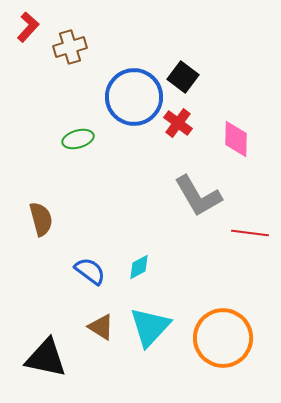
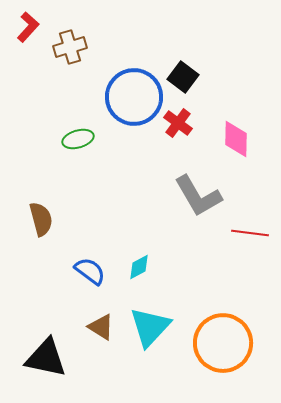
orange circle: moved 5 px down
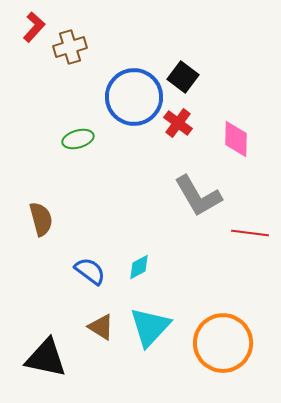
red L-shape: moved 6 px right
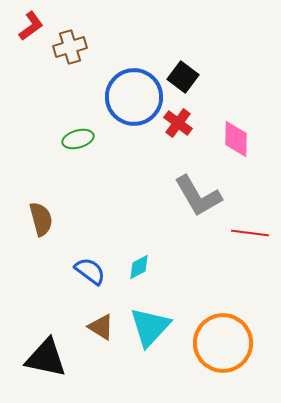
red L-shape: moved 3 px left, 1 px up; rotated 12 degrees clockwise
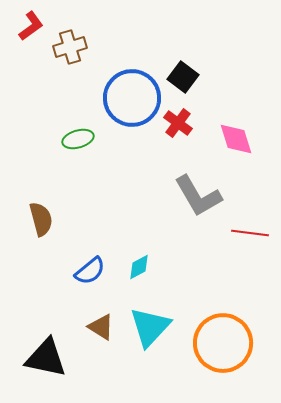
blue circle: moved 2 px left, 1 px down
pink diamond: rotated 18 degrees counterclockwise
blue semicircle: rotated 104 degrees clockwise
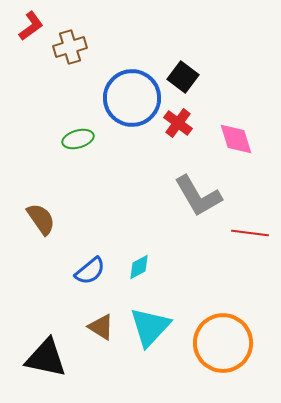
brown semicircle: rotated 20 degrees counterclockwise
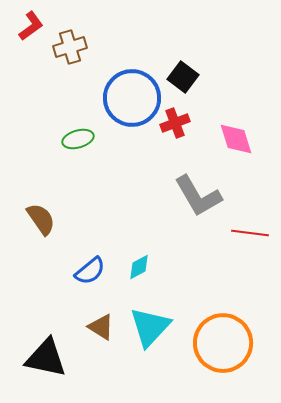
red cross: moved 3 px left; rotated 32 degrees clockwise
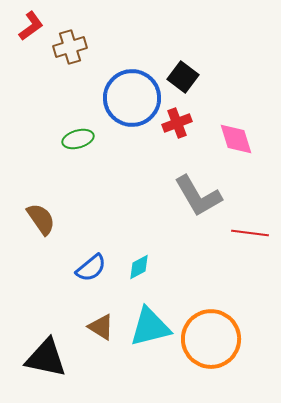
red cross: moved 2 px right
blue semicircle: moved 1 px right, 3 px up
cyan triangle: rotated 33 degrees clockwise
orange circle: moved 12 px left, 4 px up
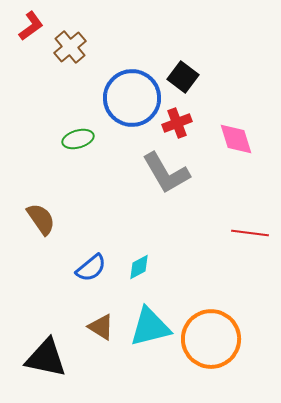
brown cross: rotated 24 degrees counterclockwise
gray L-shape: moved 32 px left, 23 px up
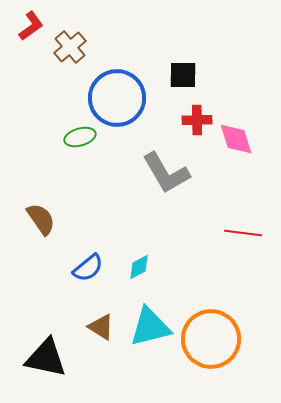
black square: moved 2 px up; rotated 36 degrees counterclockwise
blue circle: moved 15 px left
red cross: moved 20 px right, 3 px up; rotated 20 degrees clockwise
green ellipse: moved 2 px right, 2 px up
red line: moved 7 px left
blue semicircle: moved 3 px left
